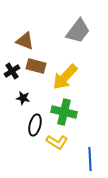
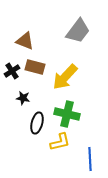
brown rectangle: moved 1 px left, 1 px down
green cross: moved 3 px right, 2 px down
black ellipse: moved 2 px right, 2 px up
yellow L-shape: moved 3 px right; rotated 45 degrees counterclockwise
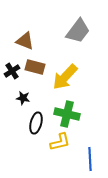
black ellipse: moved 1 px left
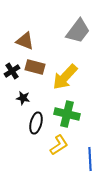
yellow L-shape: moved 1 px left, 3 px down; rotated 20 degrees counterclockwise
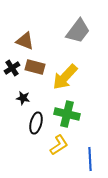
black cross: moved 3 px up
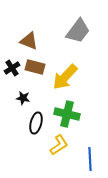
brown triangle: moved 4 px right
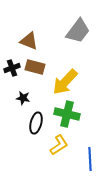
black cross: rotated 14 degrees clockwise
yellow arrow: moved 5 px down
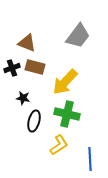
gray trapezoid: moved 5 px down
brown triangle: moved 2 px left, 2 px down
black ellipse: moved 2 px left, 2 px up
